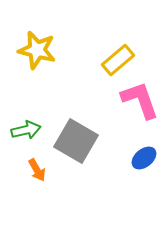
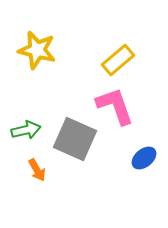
pink L-shape: moved 25 px left, 6 px down
gray square: moved 1 px left, 2 px up; rotated 6 degrees counterclockwise
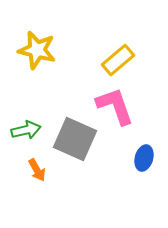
blue ellipse: rotated 35 degrees counterclockwise
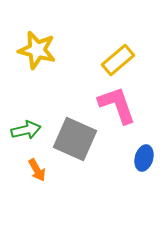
pink L-shape: moved 2 px right, 1 px up
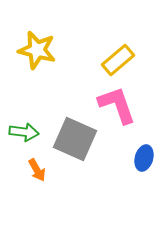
green arrow: moved 2 px left, 2 px down; rotated 20 degrees clockwise
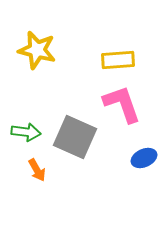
yellow rectangle: rotated 36 degrees clockwise
pink L-shape: moved 5 px right, 1 px up
green arrow: moved 2 px right
gray square: moved 2 px up
blue ellipse: rotated 50 degrees clockwise
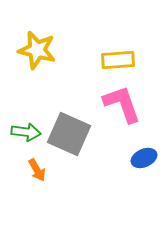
gray square: moved 6 px left, 3 px up
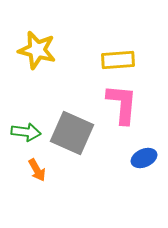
pink L-shape: rotated 24 degrees clockwise
gray square: moved 3 px right, 1 px up
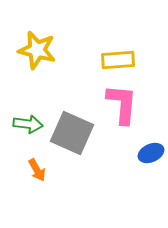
green arrow: moved 2 px right, 8 px up
blue ellipse: moved 7 px right, 5 px up
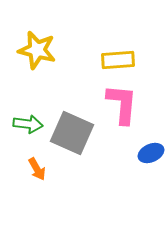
orange arrow: moved 1 px up
